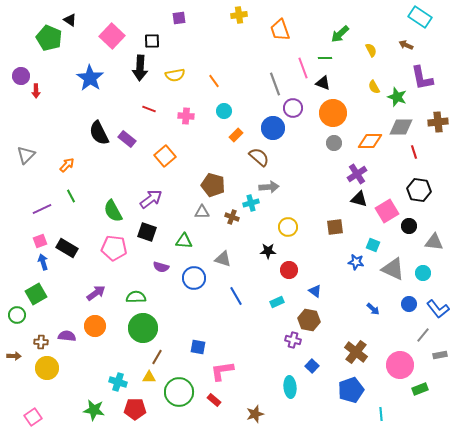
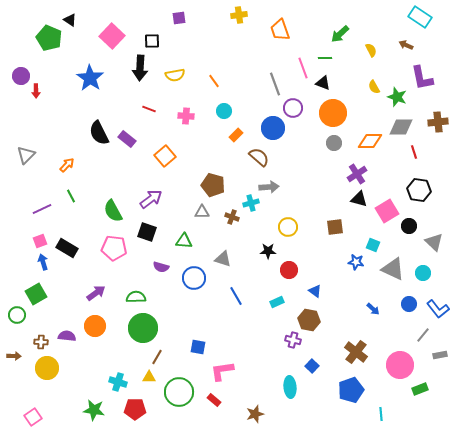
gray triangle at (434, 242): rotated 36 degrees clockwise
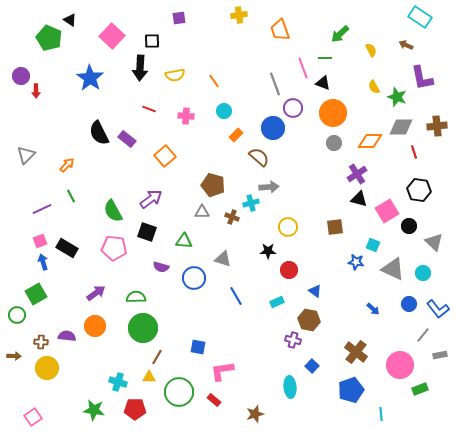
brown cross at (438, 122): moved 1 px left, 4 px down
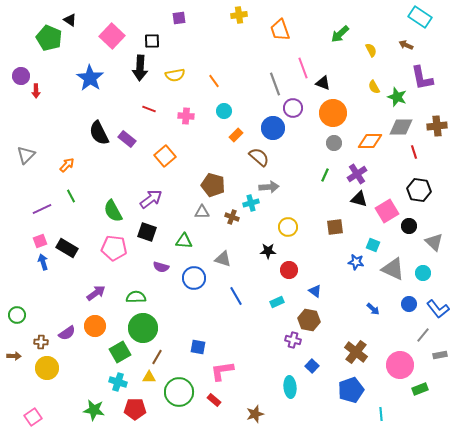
green line at (325, 58): moved 117 px down; rotated 64 degrees counterclockwise
green square at (36, 294): moved 84 px right, 58 px down
purple semicircle at (67, 336): moved 3 px up; rotated 138 degrees clockwise
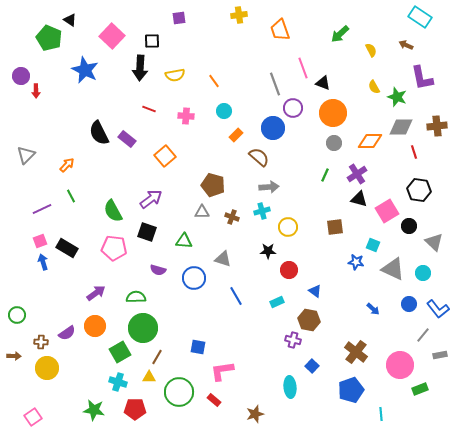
blue star at (90, 78): moved 5 px left, 8 px up; rotated 8 degrees counterclockwise
cyan cross at (251, 203): moved 11 px right, 8 px down
purple semicircle at (161, 267): moved 3 px left, 3 px down
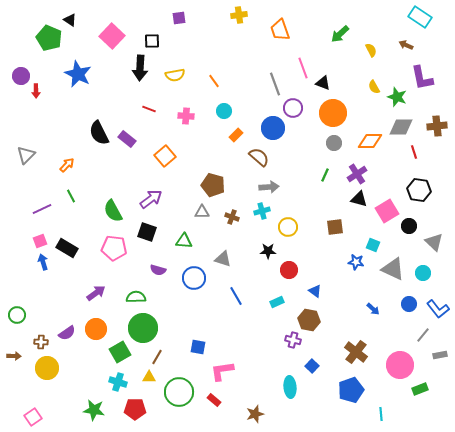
blue star at (85, 70): moved 7 px left, 4 px down
orange circle at (95, 326): moved 1 px right, 3 px down
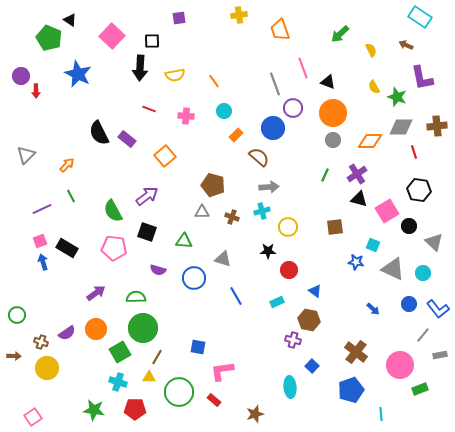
black triangle at (323, 83): moved 5 px right, 1 px up
gray circle at (334, 143): moved 1 px left, 3 px up
purple arrow at (151, 199): moved 4 px left, 3 px up
brown cross at (41, 342): rotated 16 degrees clockwise
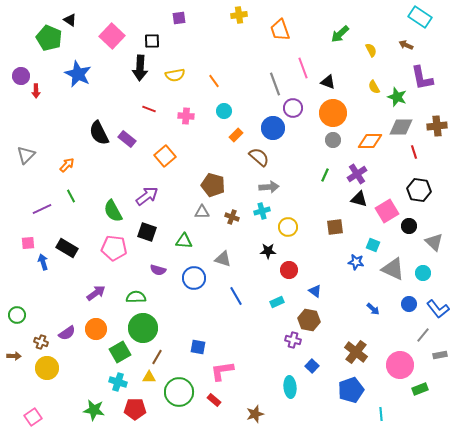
pink square at (40, 241): moved 12 px left, 2 px down; rotated 16 degrees clockwise
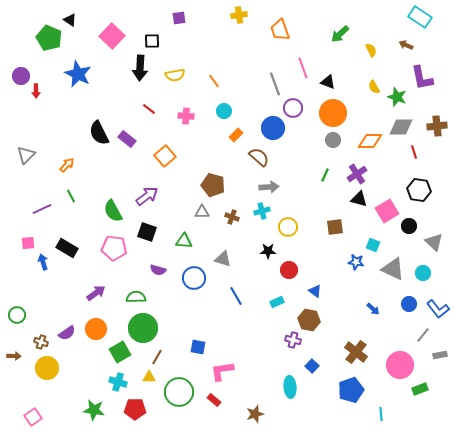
red line at (149, 109): rotated 16 degrees clockwise
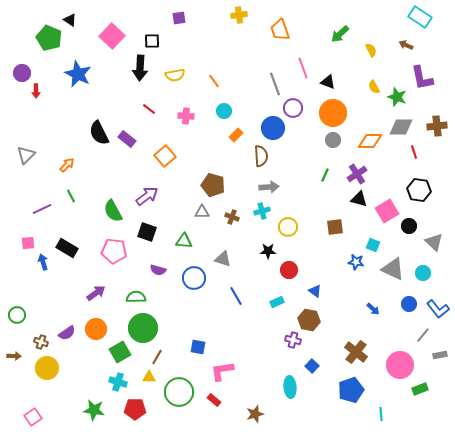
purple circle at (21, 76): moved 1 px right, 3 px up
brown semicircle at (259, 157): moved 2 px right, 1 px up; rotated 45 degrees clockwise
pink pentagon at (114, 248): moved 3 px down
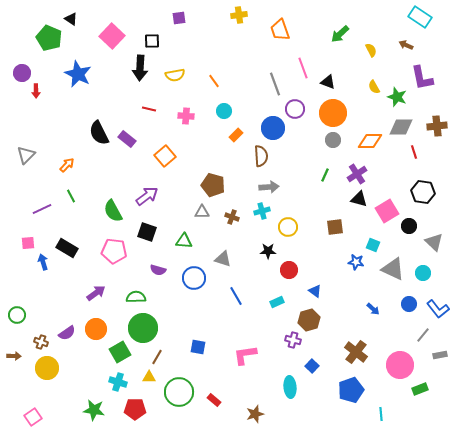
black triangle at (70, 20): moved 1 px right, 1 px up
purple circle at (293, 108): moved 2 px right, 1 px down
red line at (149, 109): rotated 24 degrees counterclockwise
black hexagon at (419, 190): moved 4 px right, 2 px down
brown hexagon at (309, 320): rotated 25 degrees counterclockwise
pink L-shape at (222, 371): moved 23 px right, 16 px up
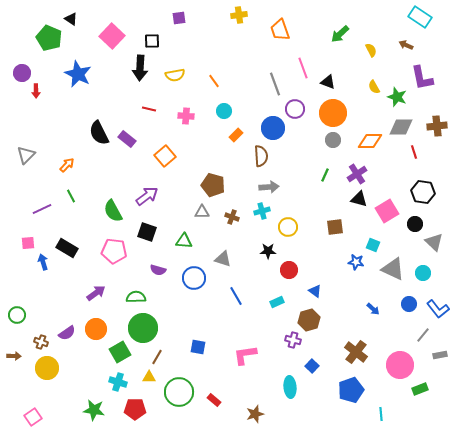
black circle at (409, 226): moved 6 px right, 2 px up
